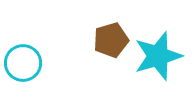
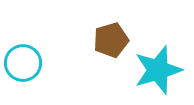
cyan star: moved 14 px down
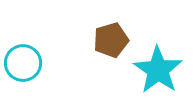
cyan star: rotated 21 degrees counterclockwise
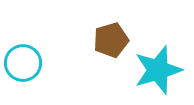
cyan star: rotated 21 degrees clockwise
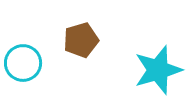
brown pentagon: moved 30 px left
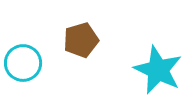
cyan star: rotated 30 degrees counterclockwise
